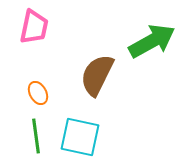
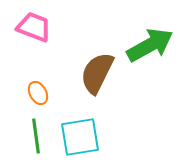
pink trapezoid: rotated 81 degrees counterclockwise
green arrow: moved 2 px left, 4 px down
brown semicircle: moved 2 px up
cyan square: rotated 21 degrees counterclockwise
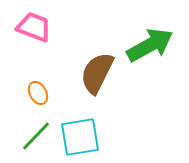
green line: rotated 52 degrees clockwise
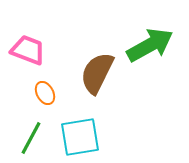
pink trapezoid: moved 6 px left, 23 px down
orange ellipse: moved 7 px right
green line: moved 5 px left, 2 px down; rotated 16 degrees counterclockwise
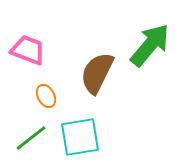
green arrow: rotated 21 degrees counterclockwise
orange ellipse: moved 1 px right, 3 px down
green line: rotated 24 degrees clockwise
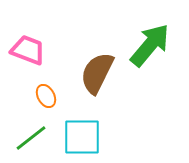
cyan square: moved 2 px right; rotated 9 degrees clockwise
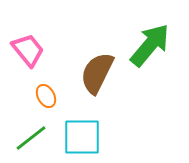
pink trapezoid: rotated 30 degrees clockwise
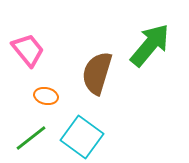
brown semicircle: rotated 9 degrees counterclockwise
orange ellipse: rotated 50 degrees counterclockwise
cyan square: rotated 36 degrees clockwise
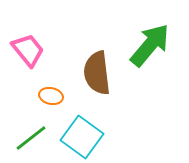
brown semicircle: rotated 24 degrees counterclockwise
orange ellipse: moved 5 px right
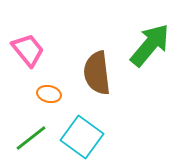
orange ellipse: moved 2 px left, 2 px up
